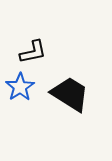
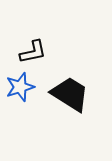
blue star: rotated 16 degrees clockwise
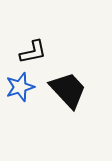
black trapezoid: moved 2 px left, 4 px up; rotated 15 degrees clockwise
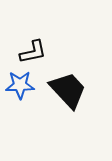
blue star: moved 2 px up; rotated 16 degrees clockwise
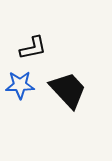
black L-shape: moved 4 px up
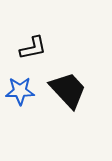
blue star: moved 6 px down
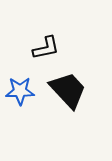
black L-shape: moved 13 px right
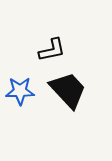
black L-shape: moved 6 px right, 2 px down
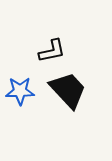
black L-shape: moved 1 px down
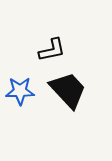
black L-shape: moved 1 px up
